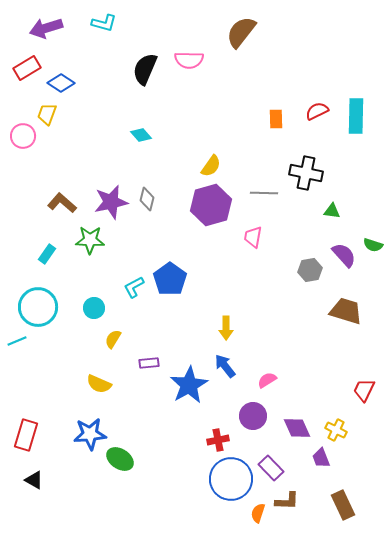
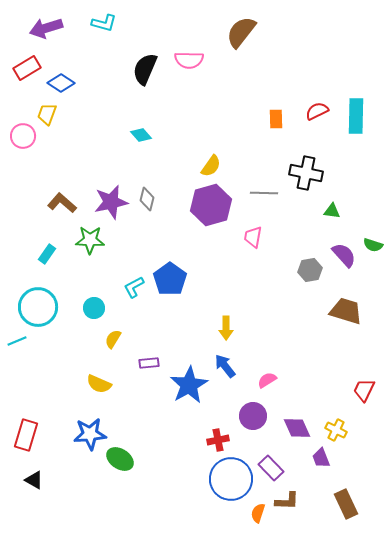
brown rectangle at (343, 505): moved 3 px right, 1 px up
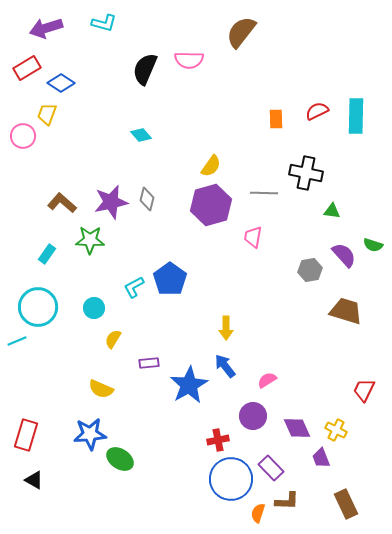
yellow semicircle at (99, 384): moved 2 px right, 5 px down
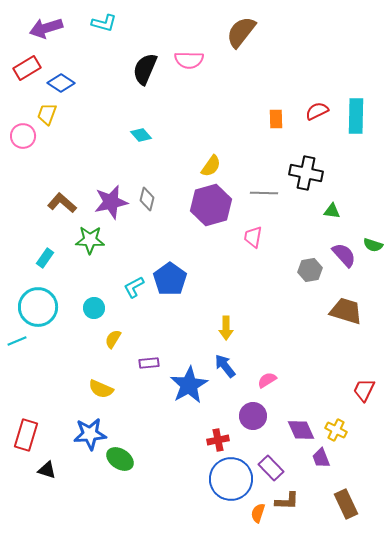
cyan rectangle at (47, 254): moved 2 px left, 4 px down
purple diamond at (297, 428): moved 4 px right, 2 px down
black triangle at (34, 480): moved 13 px right, 10 px up; rotated 12 degrees counterclockwise
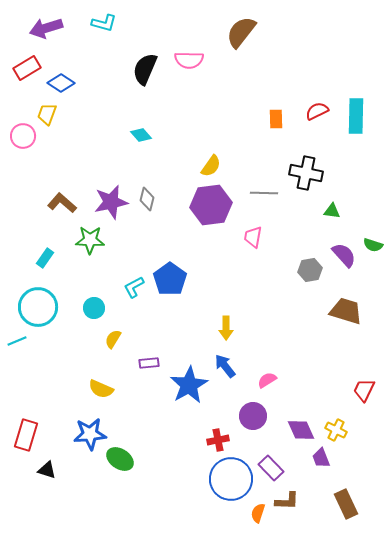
purple hexagon at (211, 205): rotated 9 degrees clockwise
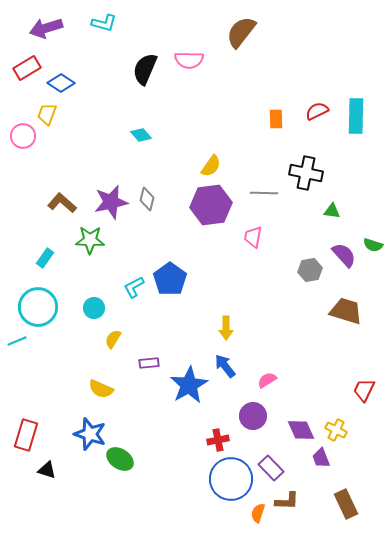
blue star at (90, 434): rotated 24 degrees clockwise
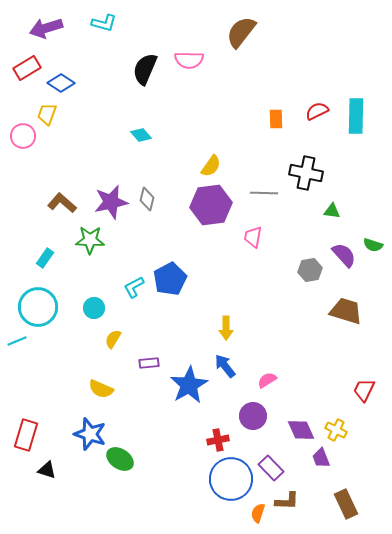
blue pentagon at (170, 279): rotated 8 degrees clockwise
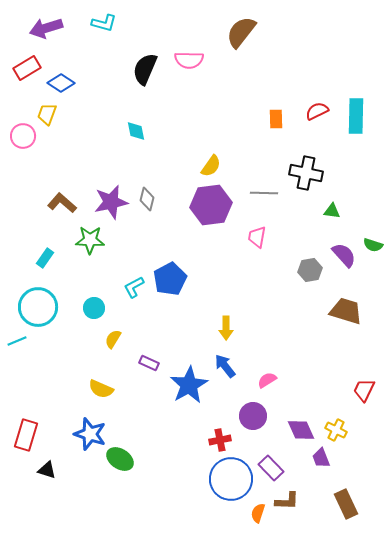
cyan diamond at (141, 135): moved 5 px left, 4 px up; rotated 30 degrees clockwise
pink trapezoid at (253, 237): moved 4 px right
purple rectangle at (149, 363): rotated 30 degrees clockwise
red cross at (218, 440): moved 2 px right
